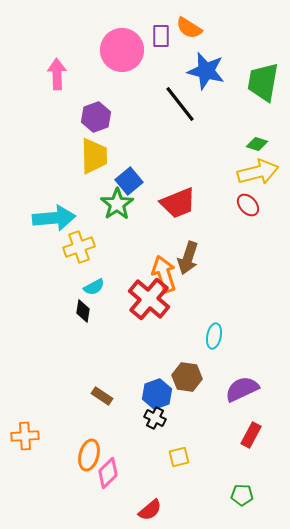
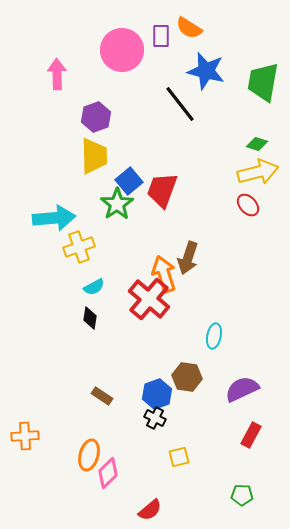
red trapezoid: moved 16 px left, 13 px up; rotated 132 degrees clockwise
black diamond: moved 7 px right, 7 px down
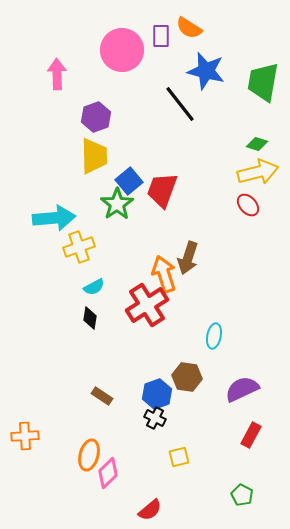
red cross: moved 2 px left, 6 px down; rotated 18 degrees clockwise
green pentagon: rotated 25 degrees clockwise
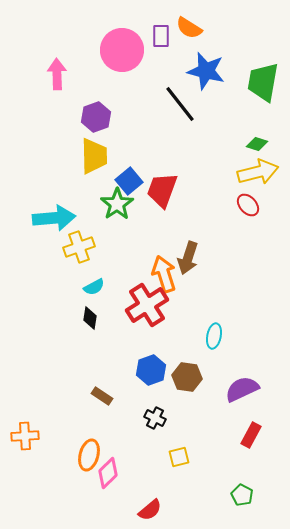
blue hexagon: moved 6 px left, 24 px up
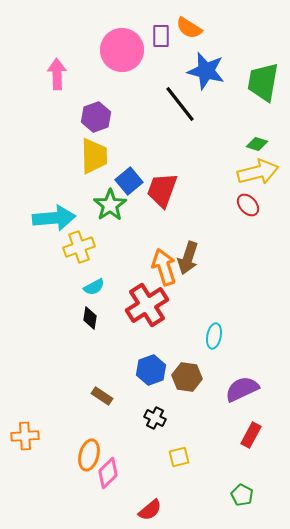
green star: moved 7 px left, 1 px down
orange arrow: moved 7 px up
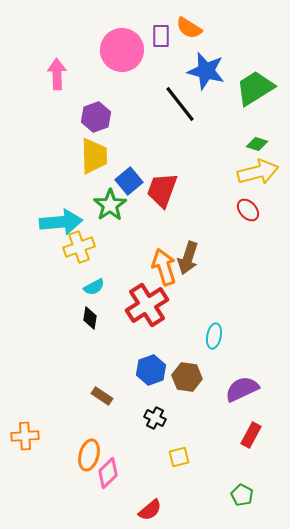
green trapezoid: moved 8 px left, 6 px down; rotated 48 degrees clockwise
red ellipse: moved 5 px down
cyan arrow: moved 7 px right, 4 px down
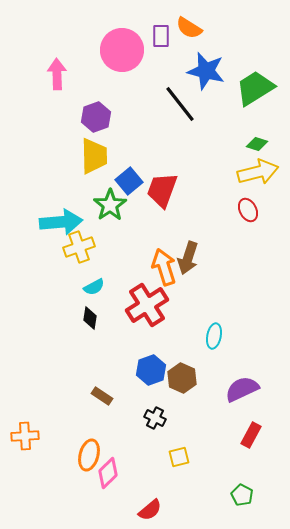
red ellipse: rotated 15 degrees clockwise
brown hexagon: moved 5 px left, 1 px down; rotated 16 degrees clockwise
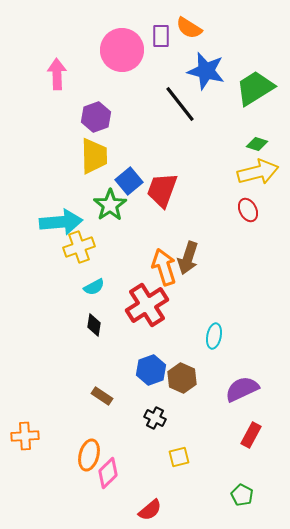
black diamond: moved 4 px right, 7 px down
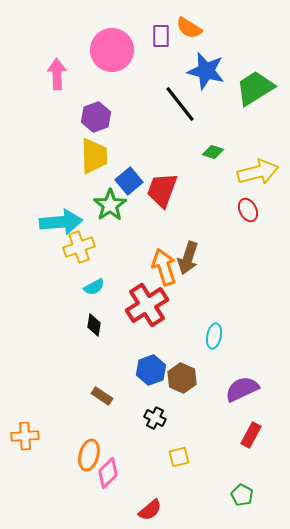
pink circle: moved 10 px left
green diamond: moved 44 px left, 8 px down
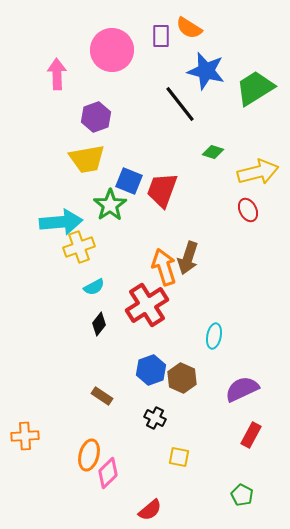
yellow trapezoid: moved 7 px left, 3 px down; rotated 81 degrees clockwise
blue square: rotated 28 degrees counterclockwise
black diamond: moved 5 px right, 1 px up; rotated 30 degrees clockwise
yellow square: rotated 25 degrees clockwise
